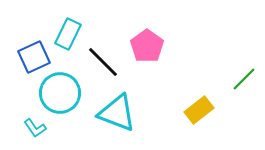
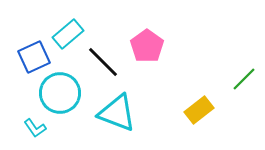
cyan rectangle: rotated 24 degrees clockwise
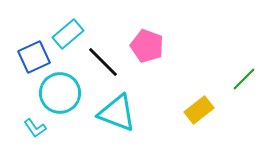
pink pentagon: rotated 16 degrees counterclockwise
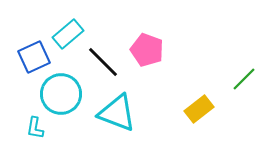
pink pentagon: moved 4 px down
cyan circle: moved 1 px right, 1 px down
yellow rectangle: moved 1 px up
cyan L-shape: rotated 45 degrees clockwise
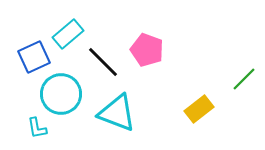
cyan L-shape: moved 2 px right; rotated 20 degrees counterclockwise
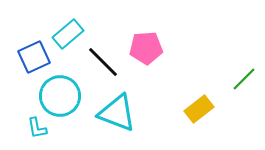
pink pentagon: moved 1 px left, 2 px up; rotated 24 degrees counterclockwise
cyan circle: moved 1 px left, 2 px down
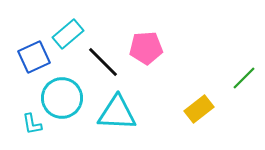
green line: moved 1 px up
cyan circle: moved 2 px right, 2 px down
cyan triangle: rotated 18 degrees counterclockwise
cyan L-shape: moved 5 px left, 4 px up
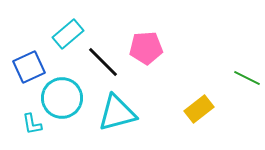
blue square: moved 5 px left, 10 px down
green line: moved 3 px right; rotated 72 degrees clockwise
cyan triangle: rotated 18 degrees counterclockwise
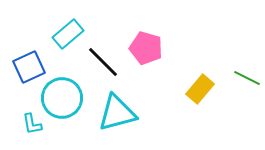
pink pentagon: rotated 20 degrees clockwise
yellow rectangle: moved 1 px right, 20 px up; rotated 12 degrees counterclockwise
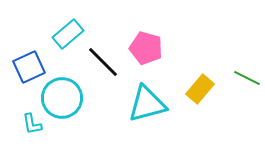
cyan triangle: moved 30 px right, 9 px up
